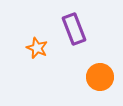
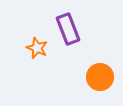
purple rectangle: moved 6 px left
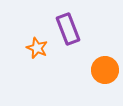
orange circle: moved 5 px right, 7 px up
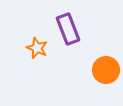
orange circle: moved 1 px right
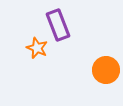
purple rectangle: moved 10 px left, 4 px up
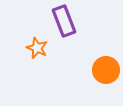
purple rectangle: moved 6 px right, 4 px up
